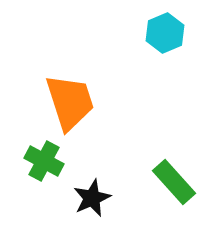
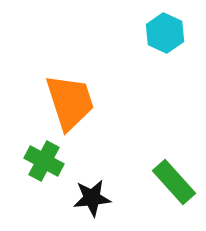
cyan hexagon: rotated 12 degrees counterclockwise
black star: rotated 18 degrees clockwise
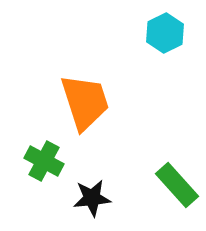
cyan hexagon: rotated 9 degrees clockwise
orange trapezoid: moved 15 px right
green rectangle: moved 3 px right, 3 px down
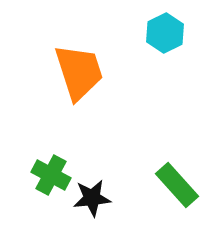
orange trapezoid: moved 6 px left, 30 px up
green cross: moved 7 px right, 14 px down
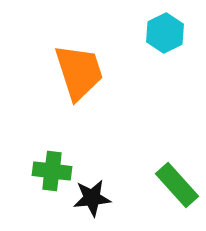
green cross: moved 1 px right, 4 px up; rotated 21 degrees counterclockwise
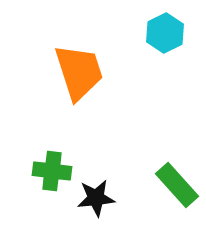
black star: moved 4 px right
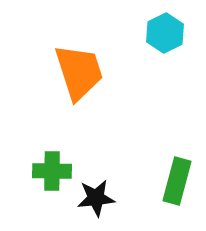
green cross: rotated 6 degrees counterclockwise
green rectangle: moved 4 px up; rotated 57 degrees clockwise
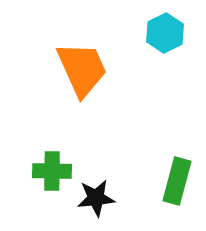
orange trapezoid: moved 3 px right, 3 px up; rotated 6 degrees counterclockwise
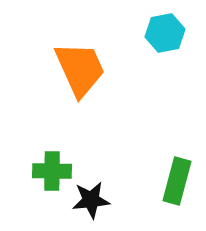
cyan hexagon: rotated 15 degrees clockwise
orange trapezoid: moved 2 px left
black star: moved 5 px left, 2 px down
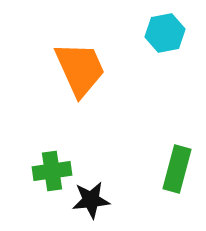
green cross: rotated 9 degrees counterclockwise
green rectangle: moved 12 px up
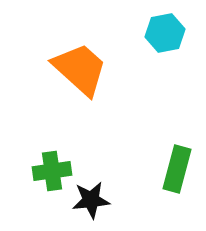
orange trapezoid: rotated 24 degrees counterclockwise
